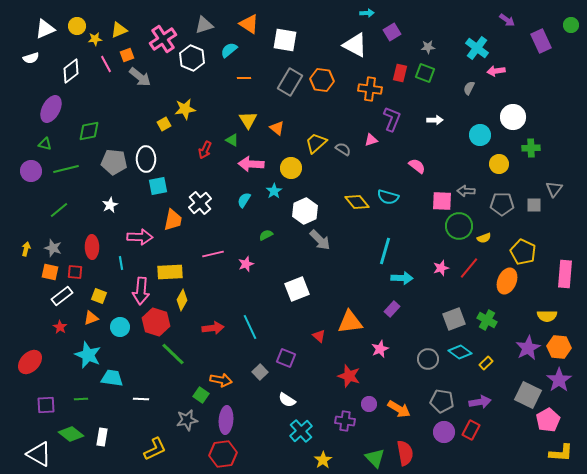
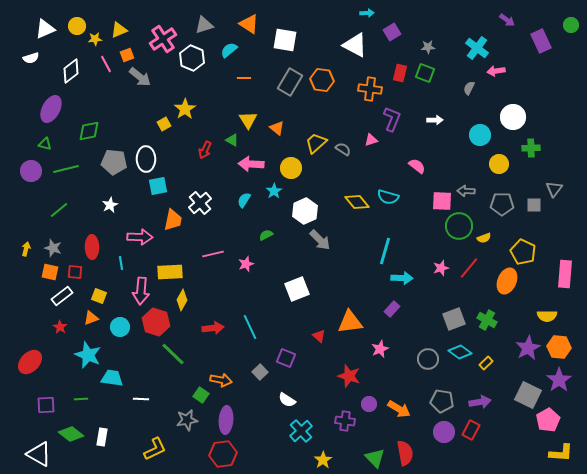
yellow star at (185, 109): rotated 25 degrees counterclockwise
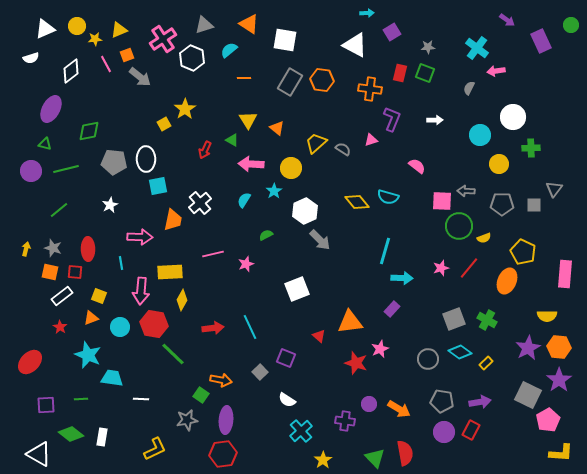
red ellipse at (92, 247): moved 4 px left, 2 px down
red hexagon at (156, 322): moved 2 px left, 2 px down; rotated 8 degrees counterclockwise
red star at (349, 376): moved 7 px right, 13 px up
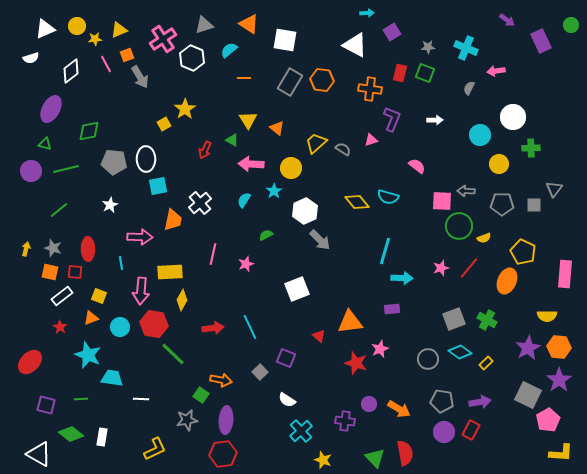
cyan cross at (477, 48): moved 11 px left; rotated 15 degrees counterclockwise
gray arrow at (140, 77): rotated 20 degrees clockwise
pink line at (213, 254): rotated 65 degrees counterclockwise
purple rectangle at (392, 309): rotated 42 degrees clockwise
purple square at (46, 405): rotated 18 degrees clockwise
yellow star at (323, 460): rotated 18 degrees counterclockwise
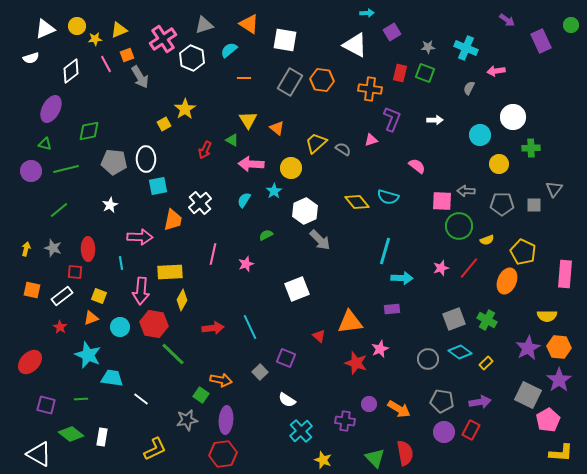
yellow semicircle at (484, 238): moved 3 px right, 2 px down
orange square at (50, 272): moved 18 px left, 18 px down
white line at (141, 399): rotated 35 degrees clockwise
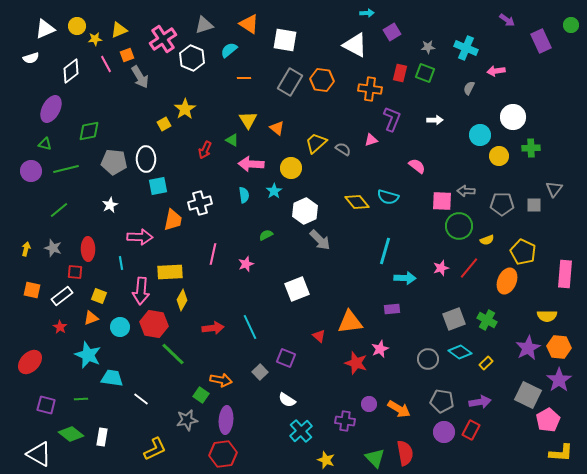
yellow circle at (499, 164): moved 8 px up
cyan semicircle at (244, 200): moved 5 px up; rotated 140 degrees clockwise
white cross at (200, 203): rotated 25 degrees clockwise
cyan arrow at (402, 278): moved 3 px right
yellow star at (323, 460): moved 3 px right
